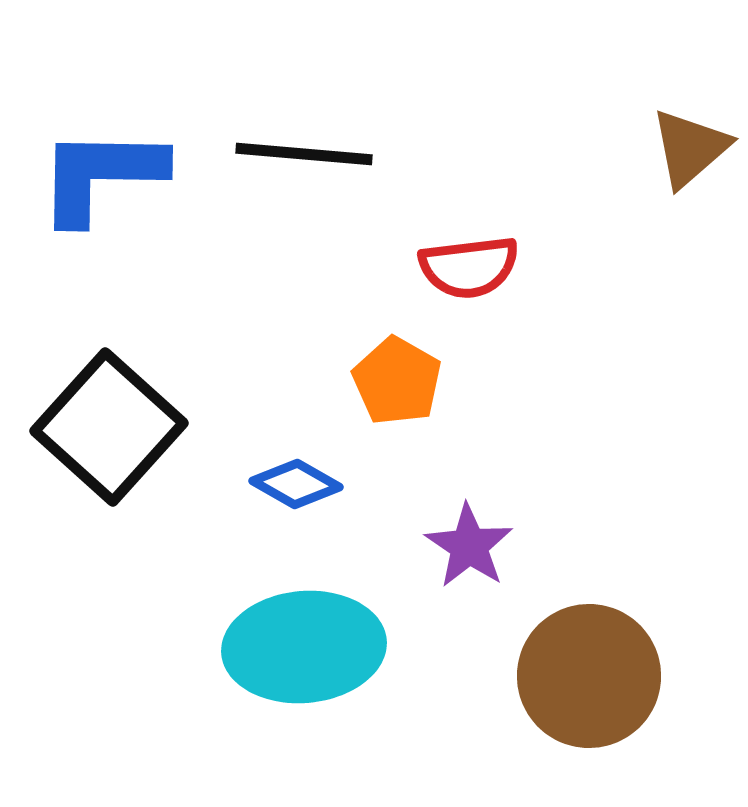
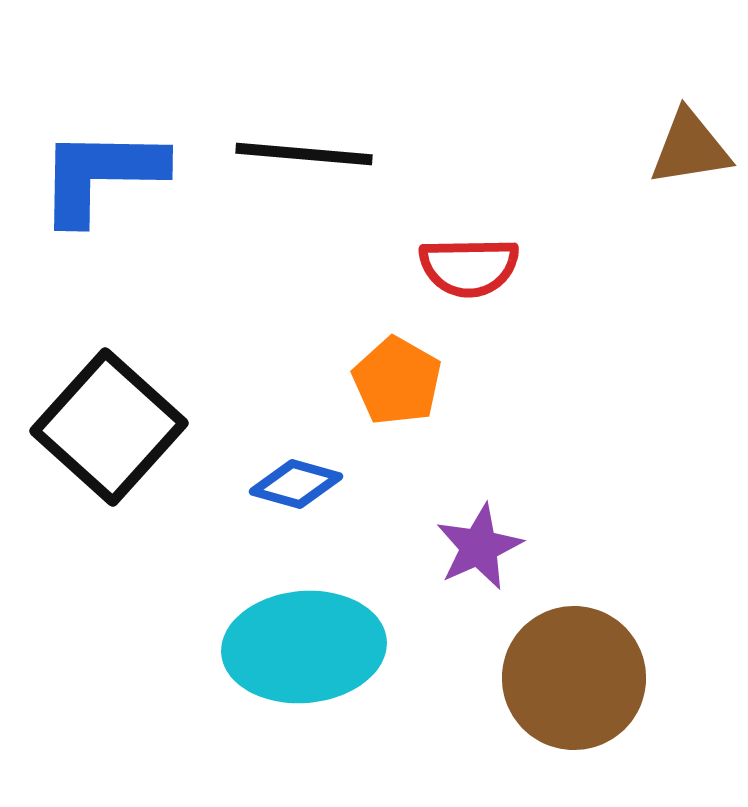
brown triangle: rotated 32 degrees clockwise
red semicircle: rotated 6 degrees clockwise
blue diamond: rotated 14 degrees counterclockwise
purple star: moved 10 px right, 1 px down; rotated 14 degrees clockwise
brown circle: moved 15 px left, 2 px down
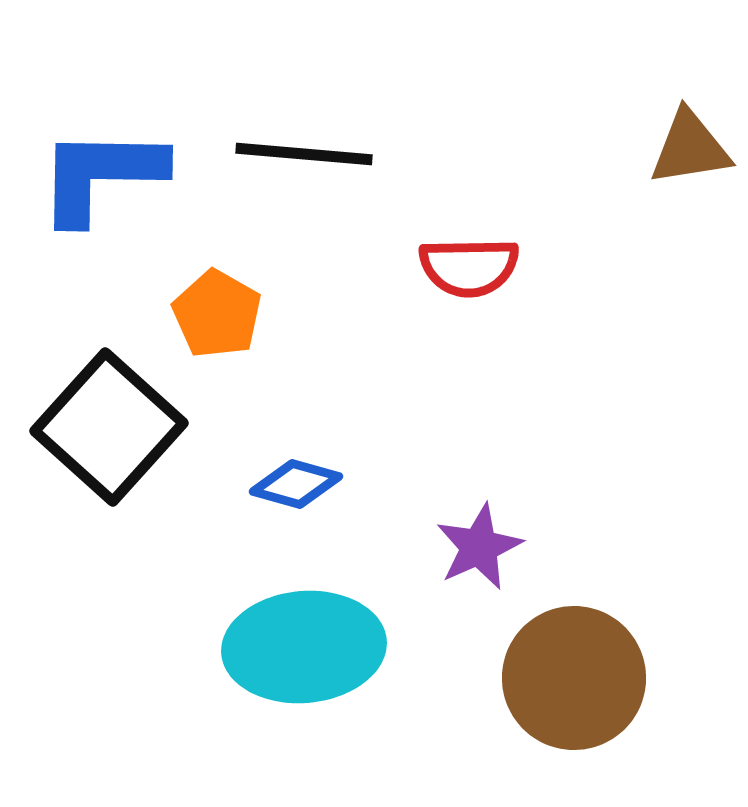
orange pentagon: moved 180 px left, 67 px up
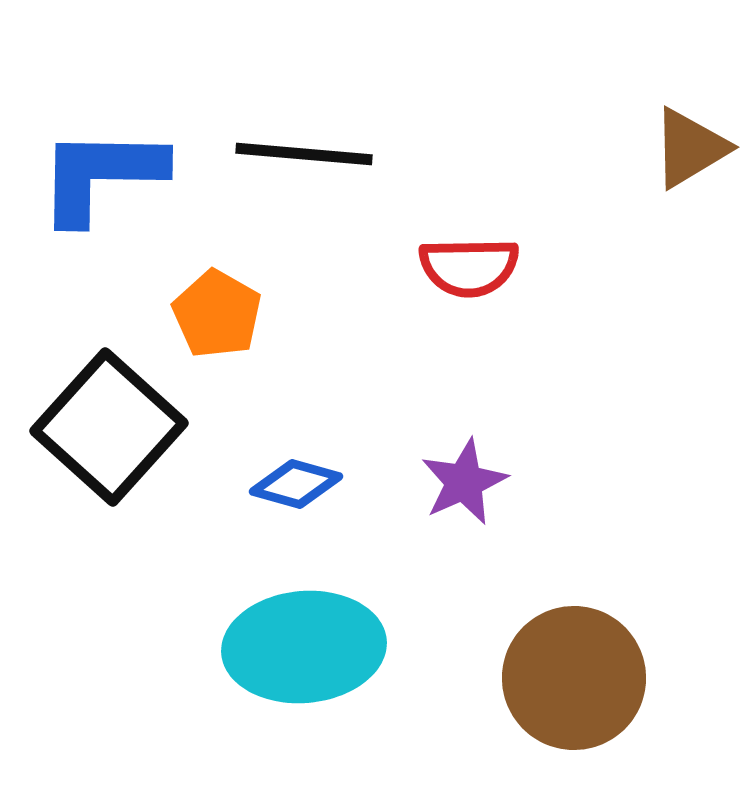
brown triangle: rotated 22 degrees counterclockwise
purple star: moved 15 px left, 65 px up
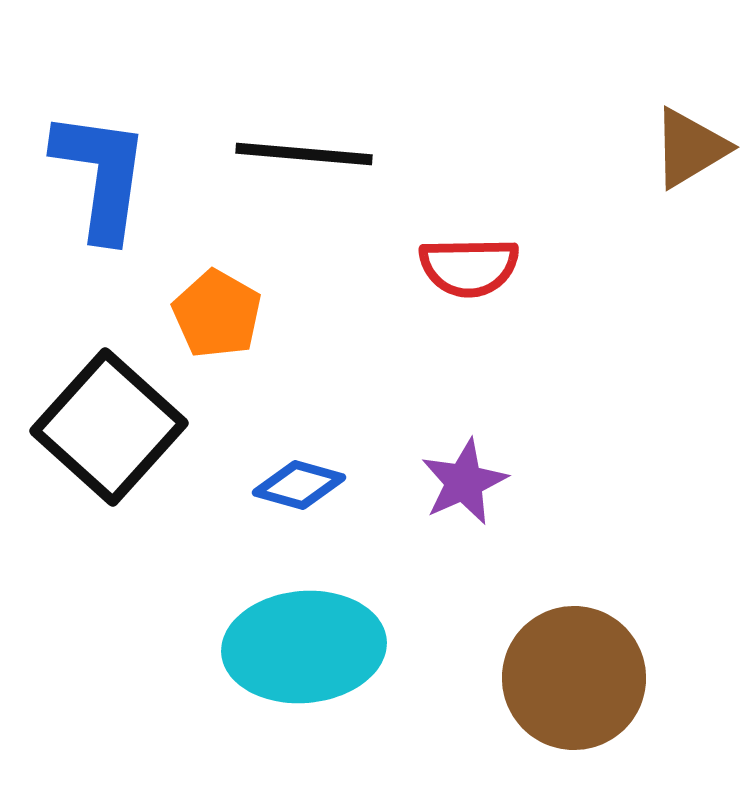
blue L-shape: rotated 97 degrees clockwise
blue diamond: moved 3 px right, 1 px down
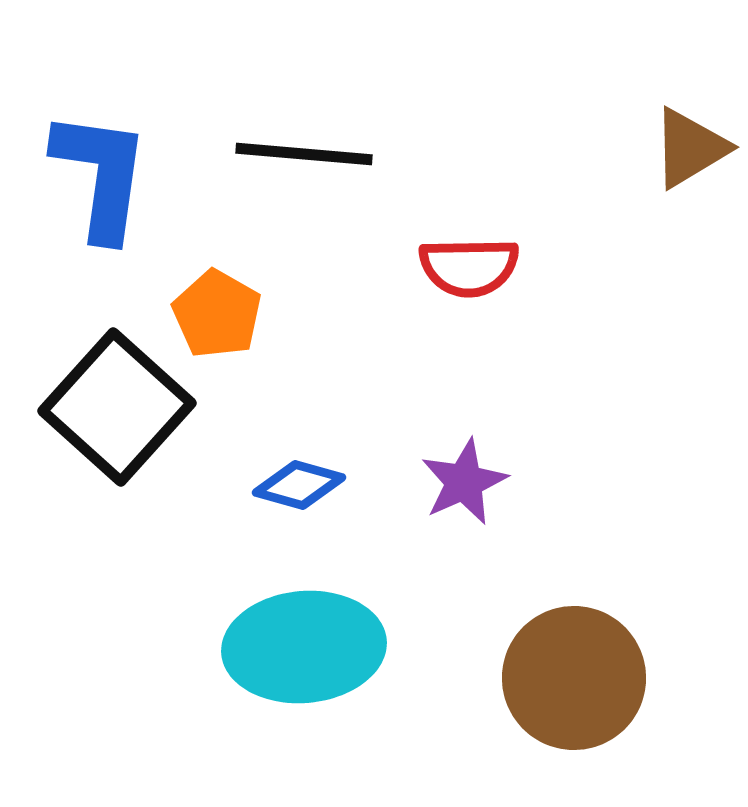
black square: moved 8 px right, 20 px up
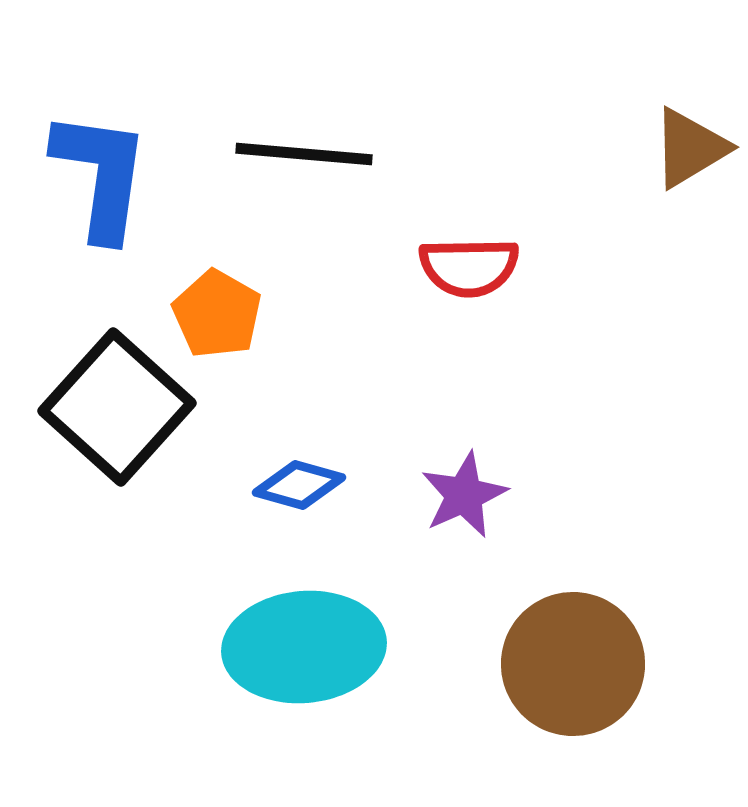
purple star: moved 13 px down
brown circle: moved 1 px left, 14 px up
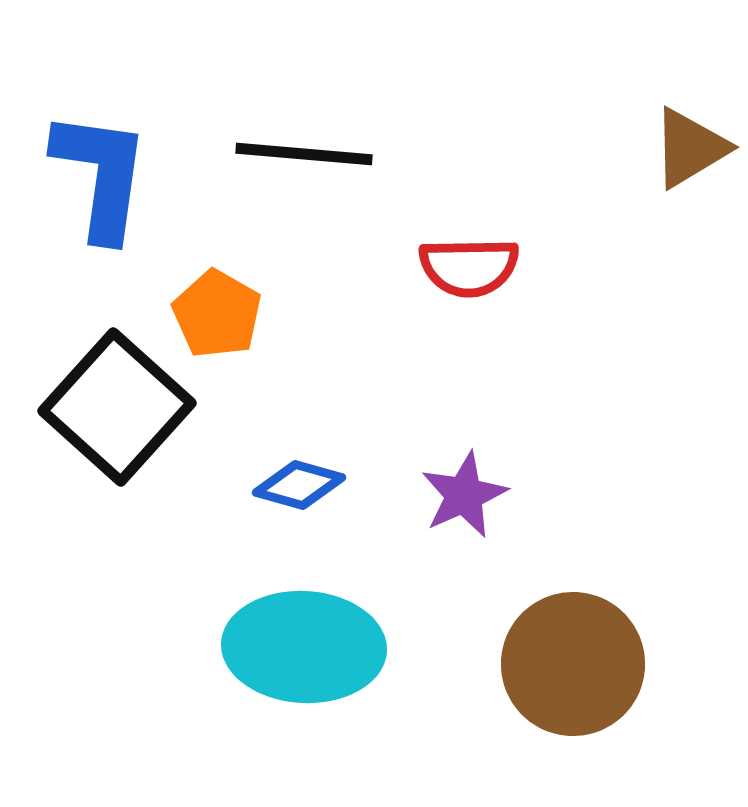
cyan ellipse: rotated 8 degrees clockwise
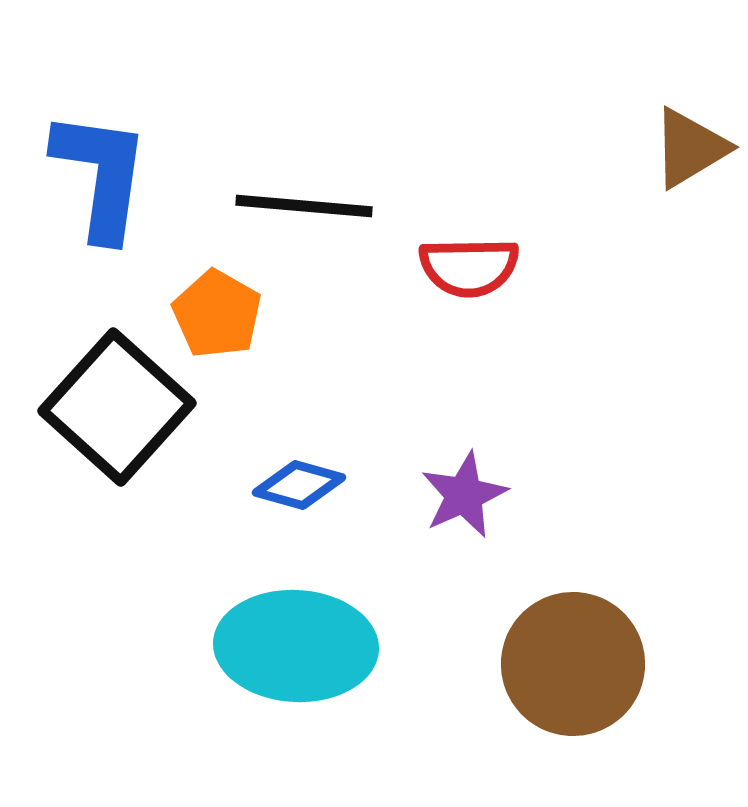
black line: moved 52 px down
cyan ellipse: moved 8 px left, 1 px up
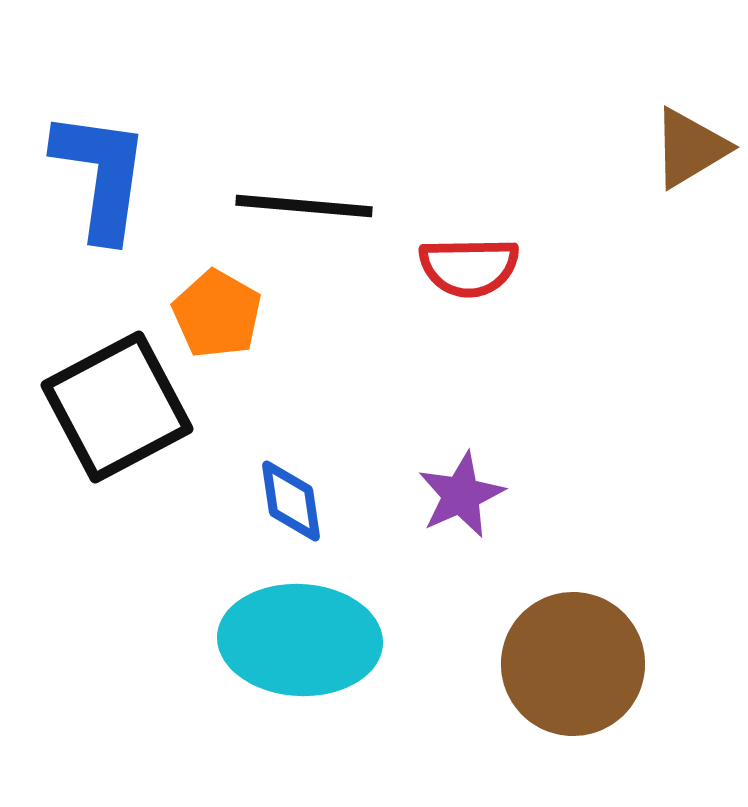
black square: rotated 20 degrees clockwise
blue diamond: moved 8 px left, 16 px down; rotated 66 degrees clockwise
purple star: moved 3 px left
cyan ellipse: moved 4 px right, 6 px up
